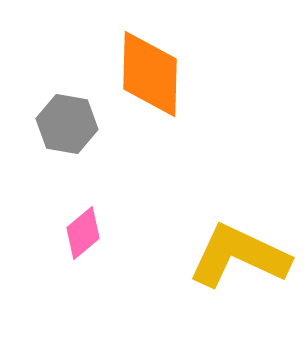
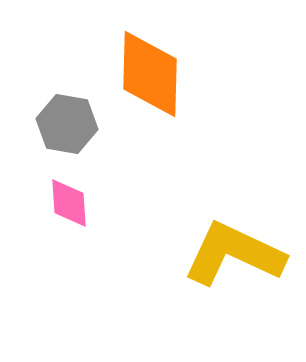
pink diamond: moved 14 px left, 30 px up; rotated 54 degrees counterclockwise
yellow L-shape: moved 5 px left, 2 px up
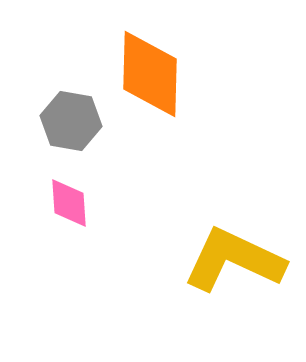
gray hexagon: moved 4 px right, 3 px up
yellow L-shape: moved 6 px down
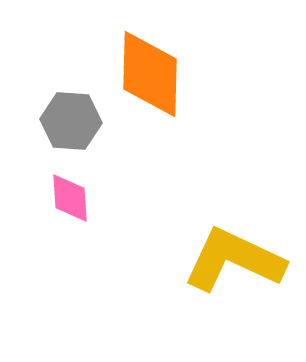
gray hexagon: rotated 6 degrees counterclockwise
pink diamond: moved 1 px right, 5 px up
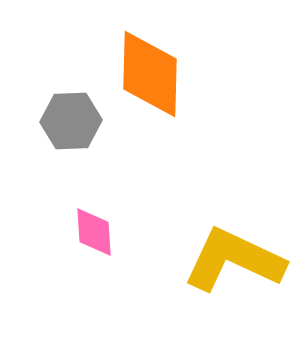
gray hexagon: rotated 6 degrees counterclockwise
pink diamond: moved 24 px right, 34 px down
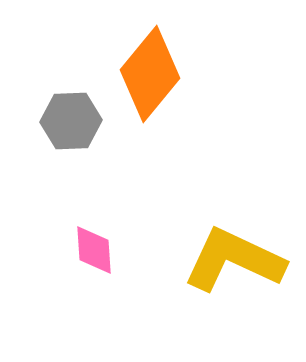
orange diamond: rotated 38 degrees clockwise
pink diamond: moved 18 px down
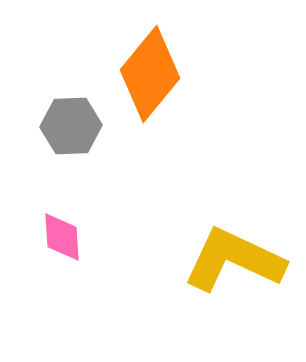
gray hexagon: moved 5 px down
pink diamond: moved 32 px left, 13 px up
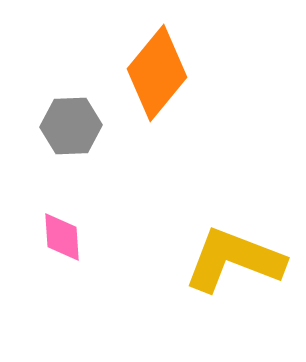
orange diamond: moved 7 px right, 1 px up
yellow L-shape: rotated 4 degrees counterclockwise
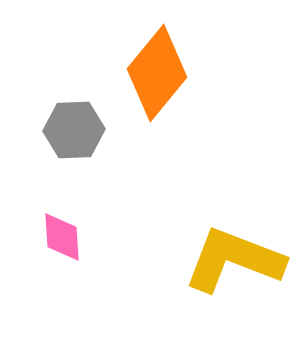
gray hexagon: moved 3 px right, 4 px down
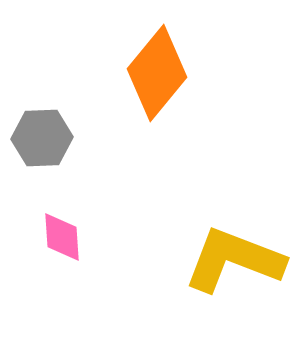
gray hexagon: moved 32 px left, 8 px down
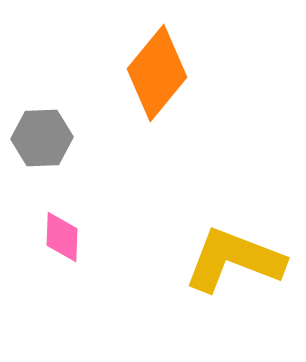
pink diamond: rotated 6 degrees clockwise
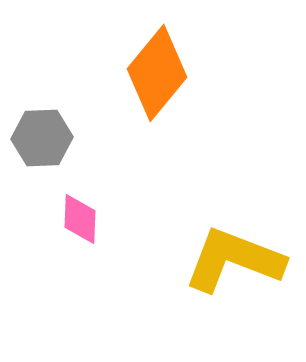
pink diamond: moved 18 px right, 18 px up
